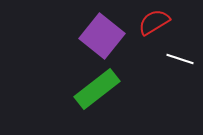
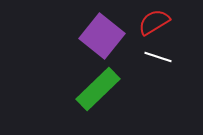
white line: moved 22 px left, 2 px up
green rectangle: moved 1 px right; rotated 6 degrees counterclockwise
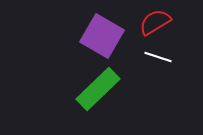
red semicircle: moved 1 px right
purple square: rotated 9 degrees counterclockwise
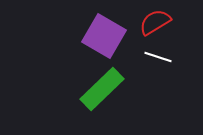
purple square: moved 2 px right
green rectangle: moved 4 px right
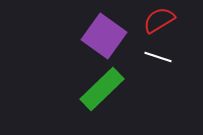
red semicircle: moved 4 px right, 2 px up
purple square: rotated 6 degrees clockwise
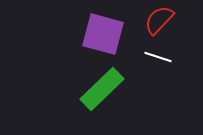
red semicircle: rotated 16 degrees counterclockwise
purple square: moved 1 px left, 2 px up; rotated 21 degrees counterclockwise
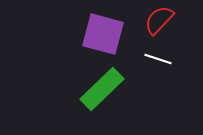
white line: moved 2 px down
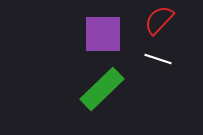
purple square: rotated 15 degrees counterclockwise
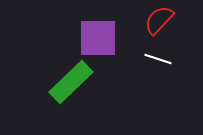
purple square: moved 5 px left, 4 px down
green rectangle: moved 31 px left, 7 px up
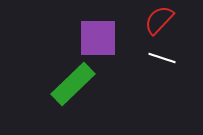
white line: moved 4 px right, 1 px up
green rectangle: moved 2 px right, 2 px down
